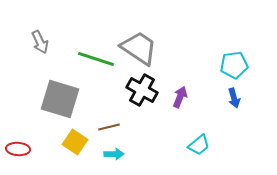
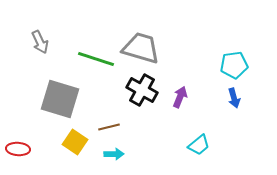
gray trapezoid: moved 2 px right; rotated 18 degrees counterclockwise
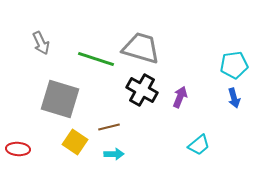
gray arrow: moved 1 px right, 1 px down
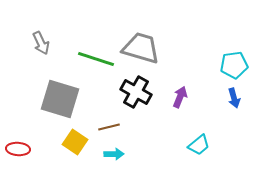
black cross: moved 6 px left, 2 px down
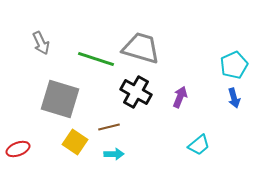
cyan pentagon: rotated 16 degrees counterclockwise
red ellipse: rotated 25 degrees counterclockwise
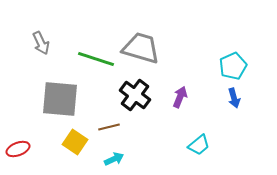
cyan pentagon: moved 1 px left, 1 px down
black cross: moved 1 px left, 3 px down; rotated 8 degrees clockwise
gray square: rotated 12 degrees counterclockwise
cyan arrow: moved 5 px down; rotated 24 degrees counterclockwise
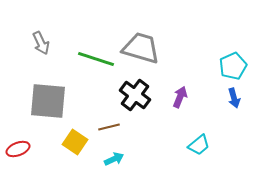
gray square: moved 12 px left, 2 px down
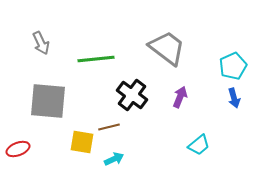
gray trapezoid: moved 26 px right; rotated 21 degrees clockwise
green line: rotated 24 degrees counterclockwise
black cross: moved 3 px left
yellow square: moved 7 px right; rotated 25 degrees counterclockwise
